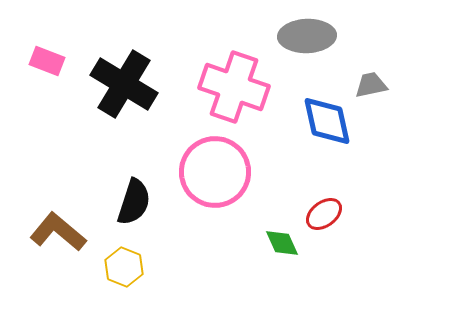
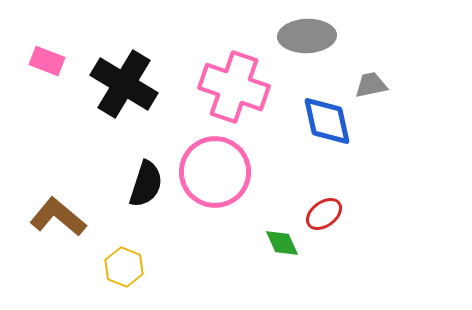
black semicircle: moved 12 px right, 18 px up
brown L-shape: moved 15 px up
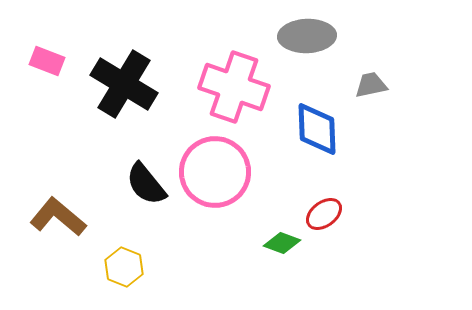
blue diamond: moved 10 px left, 8 px down; rotated 10 degrees clockwise
black semicircle: rotated 123 degrees clockwise
green diamond: rotated 45 degrees counterclockwise
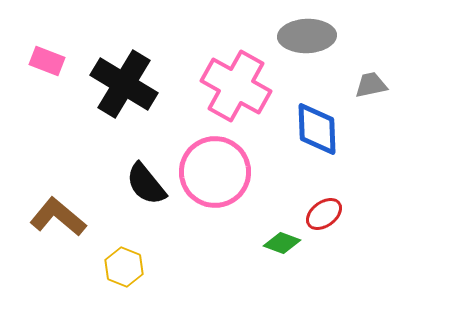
pink cross: moved 2 px right, 1 px up; rotated 10 degrees clockwise
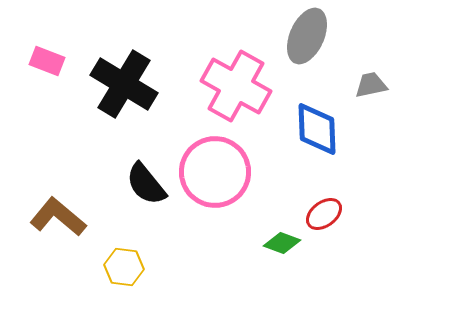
gray ellipse: rotated 64 degrees counterclockwise
yellow hexagon: rotated 15 degrees counterclockwise
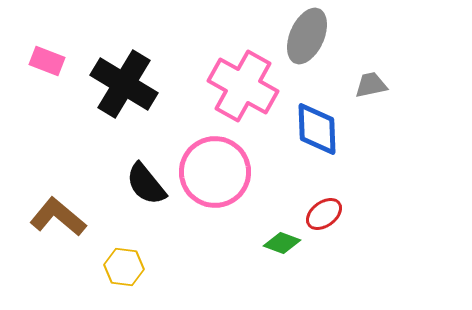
pink cross: moved 7 px right
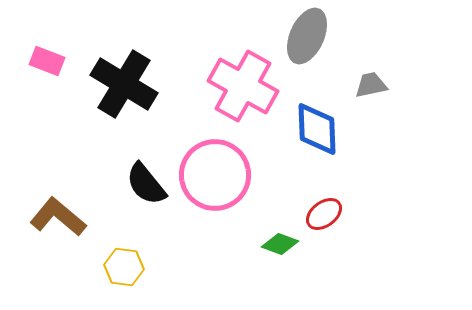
pink circle: moved 3 px down
green diamond: moved 2 px left, 1 px down
